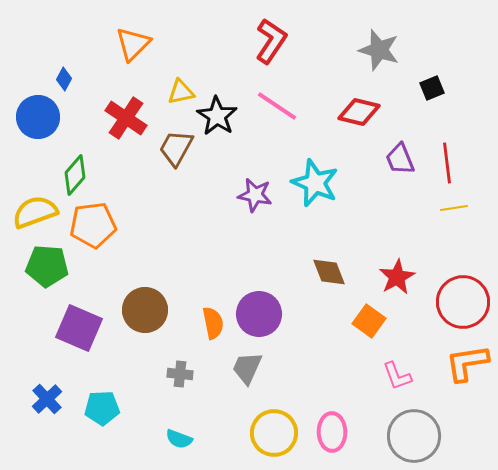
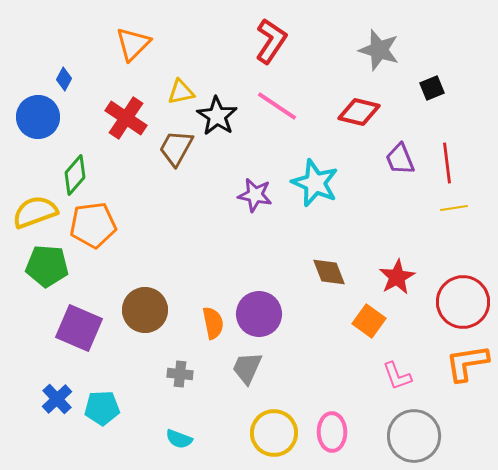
blue cross: moved 10 px right
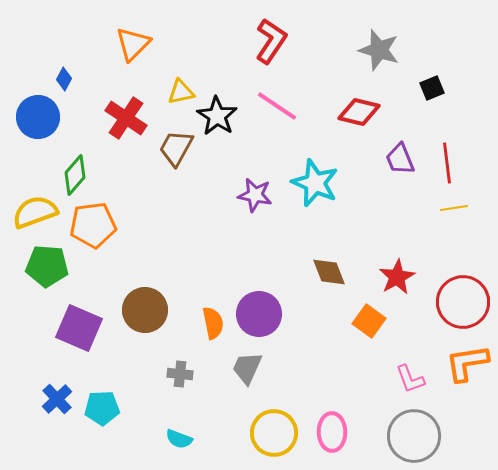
pink L-shape: moved 13 px right, 3 px down
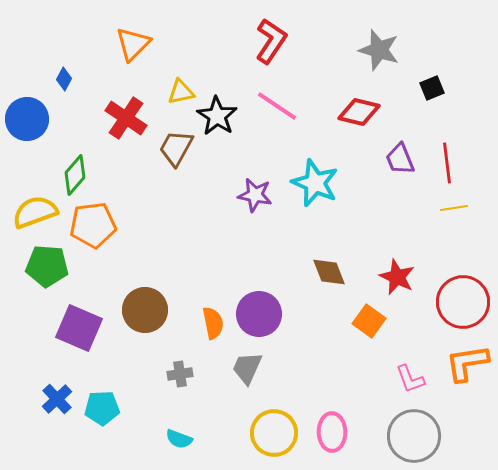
blue circle: moved 11 px left, 2 px down
red star: rotated 18 degrees counterclockwise
gray cross: rotated 15 degrees counterclockwise
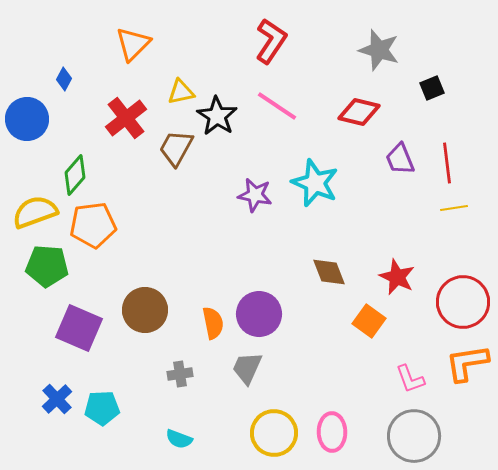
red cross: rotated 18 degrees clockwise
